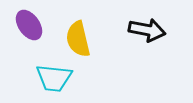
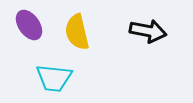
black arrow: moved 1 px right, 1 px down
yellow semicircle: moved 1 px left, 7 px up
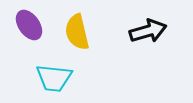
black arrow: rotated 27 degrees counterclockwise
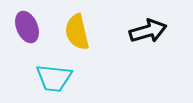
purple ellipse: moved 2 px left, 2 px down; rotated 12 degrees clockwise
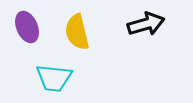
black arrow: moved 2 px left, 7 px up
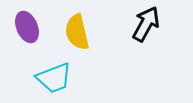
black arrow: rotated 45 degrees counterclockwise
cyan trapezoid: rotated 27 degrees counterclockwise
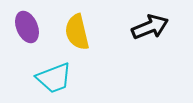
black arrow: moved 4 px right, 3 px down; rotated 39 degrees clockwise
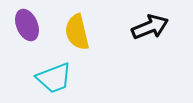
purple ellipse: moved 2 px up
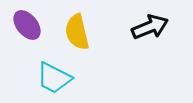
purple ellipse: rotated 16 degrees counterclockwise
cyan trapezoid: rotated 48 degrees clockwise
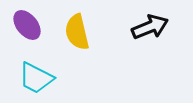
cyan trapezoid: moved 18 px left
